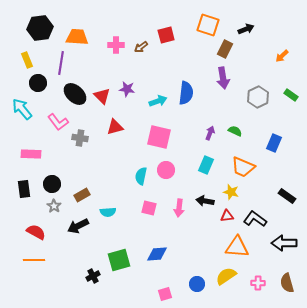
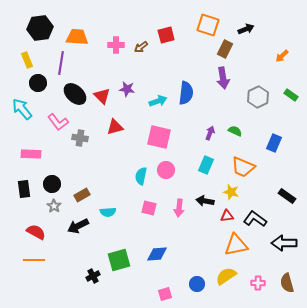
orange triangle at (237, 247): moved 1 px left, 2 px up; rotated 15 degrees counterclockwise
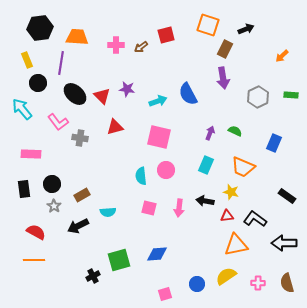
blue semicircle at (186, 93): moved 2 px right, 1 px down; rotated 145 degrees clockwise
green rectangle at (291, 95): rotated 32 degrees counterclockwise
cyan semicircle at (141, 176): rotated 18 degrees counterclockwise
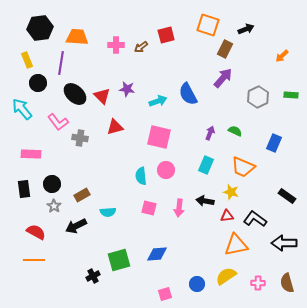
purple arrow at (223, 78): rotated 130 degrees counterclockwise
black arrow at (78, 226): moved 2 px left
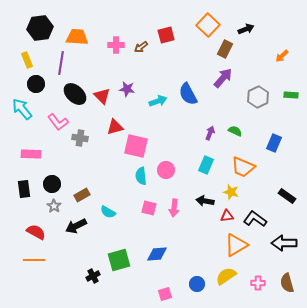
orange square at (208, 25): rotated 25 degrees clockwise
black circle at (38, 83): moved 2 px left, 1 px down
pink square at (159, 137): moved 23 px left, 9 px down
pink arrow at (179, 208): moved 5 px left
cyan semicircle at (108, 212): rotated 35 degrees clockwise
orange triangle at (236, 245): rotated 20 degrees counterclockwise
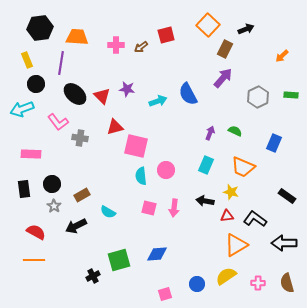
cyan arrow at (22, 109): rotated 70 degrees counterclockwise
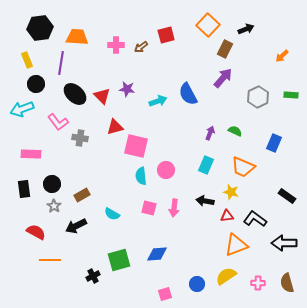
cyan semicircle at (108, 212): moved 4 px right, 2 px down
orange triangle at (236, 245): rotated 10 degrees clockwise
orange line at (34, 260): moved 16 px right
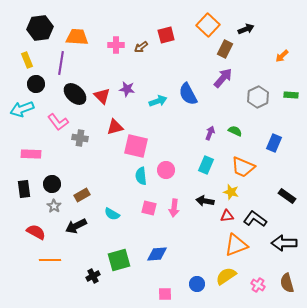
pink cross at (258, 283): moved 2 px down; rotated 32 degrees clockwise
pink square at (165, 294): rotated 16 degrees clockwise
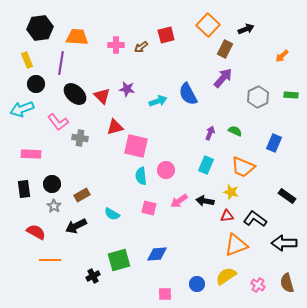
pink arrow at (174, 208): moved 5 px right, 7 px up; rotated 48 degrees clockwise
